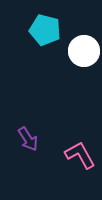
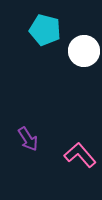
pink L-shape: rotated 12 degrees counterclockwise
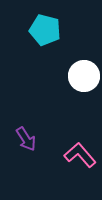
white circle: moved 25 px down
purple arrow: moved 2 px left
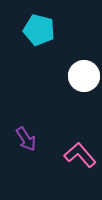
cyan pentagon: moved 6 px left
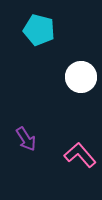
white circle: moved 3 px left, 1 px down
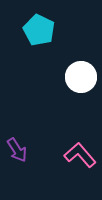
cyan pentagon: rotated 12 degrees clockwise
purple arrow: moved 9 px left, 11 px down
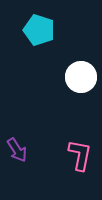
cyan pentagon: rotated 8 degrees counterclockwise
pink L-shape: rotated 52 degrees clockwise
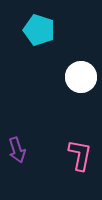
purple arrow: rotated 15 degrees clockwise
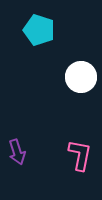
purple arrow: moved 2 px down
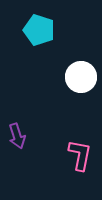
purple arrow: moved 16 px up
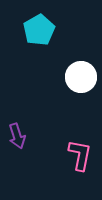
cyan pentagon: rotated 24 degrees clockwise
